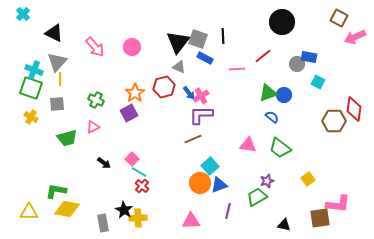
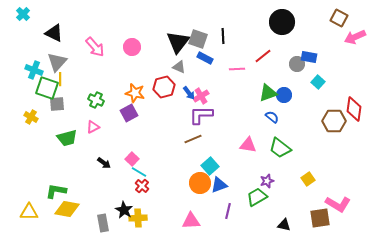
cyan square at (318, 82): rotated 16 degrees clockwise
green square at (31, 88): moved 16 px right
orange star at (135, 93): rotated 24 degrees counterclockwise
pink L-shape at (338, 204): rotated 25 degrees clockwise
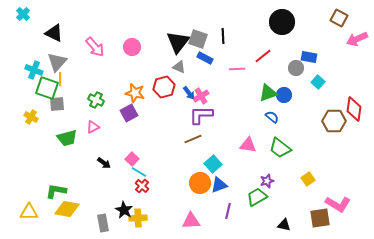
pink arrow at (355, 37): moved 2 px right, 2 px down
gray circle at (297, 64): moved 1 px left, 4 px down
cyan square at (210, 166): moved 3 px right, 2 px up
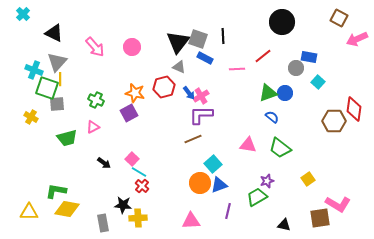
blue circle at (284, 95): moved 1 px right, 2 px up
black star at (124, 210): moved 1 px left, 5 px up; rotated 24 degrees counterclockwise
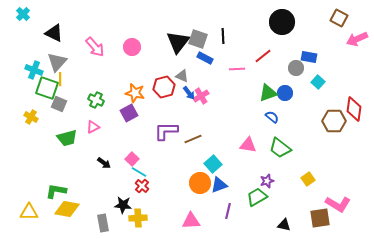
gray triangle at (179, 67): moved 3 px right, 9 px down
gray square at (57, 104): moved 2 px right; rotated 28 degrees clockwise
purple L-shape at (201, 115): moved 35 px left, 16 px down
